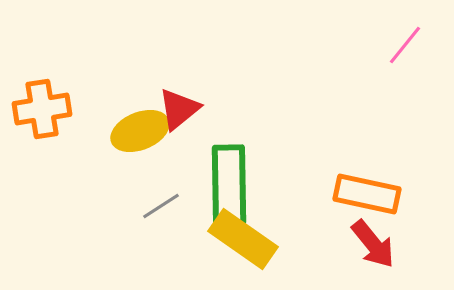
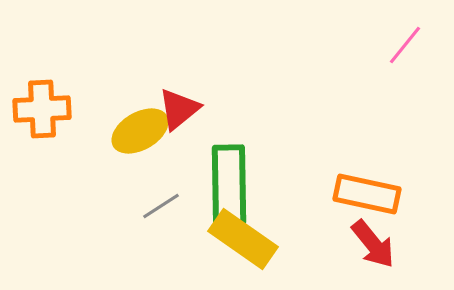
orange cross: rotated 6 degrees clockwise
yellow ellipse: rotated 8 degrees counterclockwise
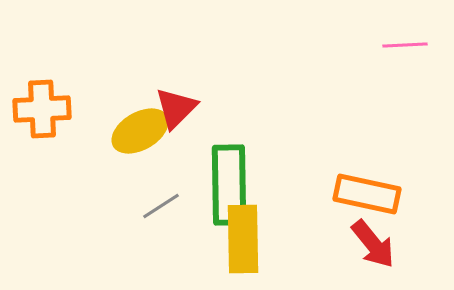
pink line: rotated 48 degrees clockwise
red triangle: moved 3 px left, 1 px up; rotated 6 degrees counterclockwise
yellow rectangle: rotated 54 degrees clockwise
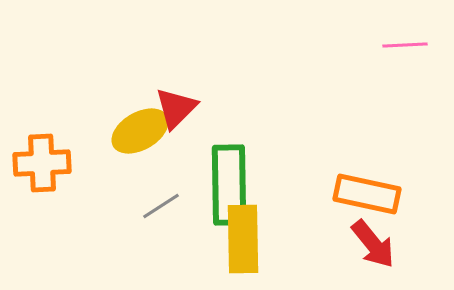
orange cross: moved 54 px down
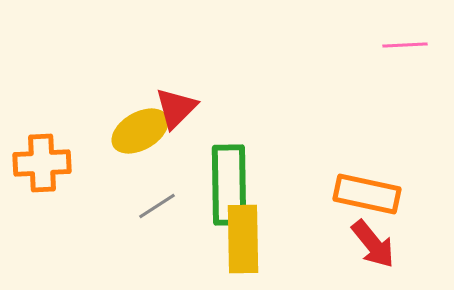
gray line: moved 4 px left
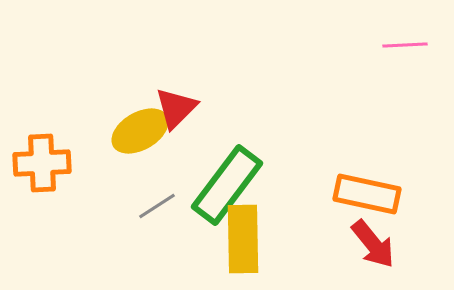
green rectangle: moved 2 px left; rotated 38 degrees clockwise
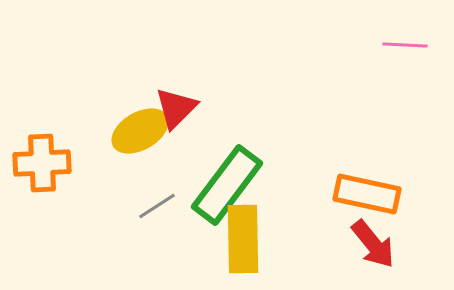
pink line: rotated 6 degrees clockwise
